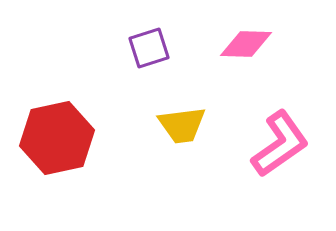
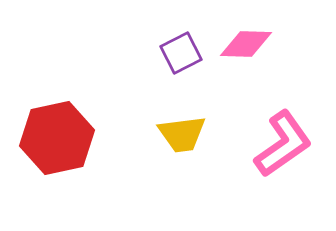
purple square: moved 32 px right, 5 px down; rotated 9 degrees counterclockwise
yellow trapezoid: moved 9 px down
pink L-shape: moved 3 px right
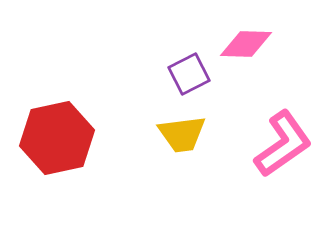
purple square: moved 8 px right, 21 px down
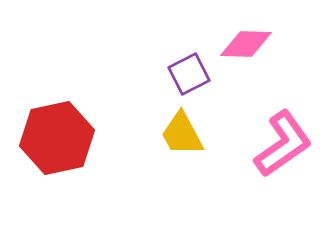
yellow trapezoid: rotated 69 degrees clockwise
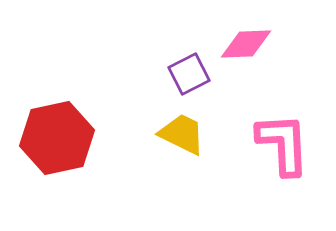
pink diamond: rotated 4 degrees counterclockwise
yellow trapezoid: rotated 144 degrees clockwise
pink L-shape: rotated 58 degrees counterclockwise
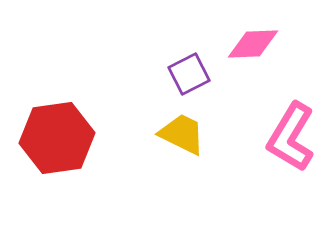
pink diamond: moved 7 px right
red hexagon: rotated 4 degrees clockwise
pink L-shape: moved 8 px right, 7 px up; rotated 146 degrees counterclockwise
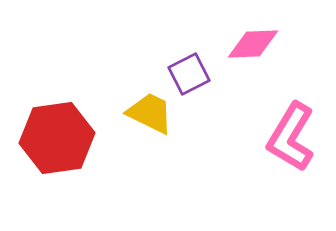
yellow trapezoid: moved 32 px left, 21 px up
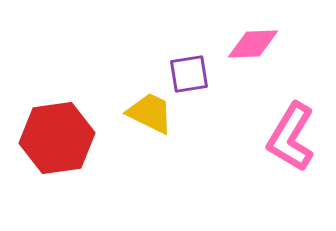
purple square: rotated 18 degrees clockwise
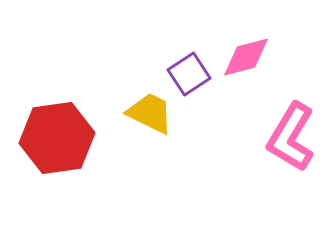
pink diamond: moved 7 px left, 13 px down; rotated 12 degrees counterclockwise
purple square: rotated 24 degrees counterclockwise
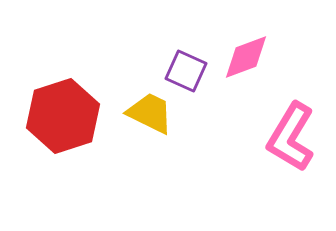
pink diamond: rotated 6 degrees counterclockwise
purple square: moved 3 px left, 3 px up; rotated 33 degrees counterclockwise
red hexagon: moved 6 px right, 22 px up; rotated 10 degrees counterclockwise
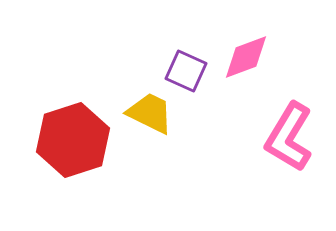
red hexagon: moved 10 px right, 24 px down
pink L-shape: moved 2 px left
